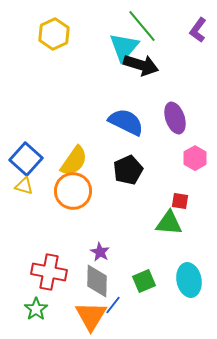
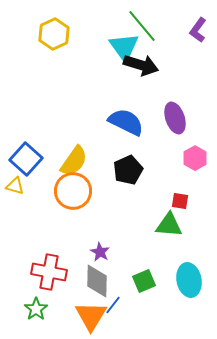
cyan triangle: rotated 16 degrees counterclockwise
yellow triangle: moved 9 px left
green triangle: moved 2 px down
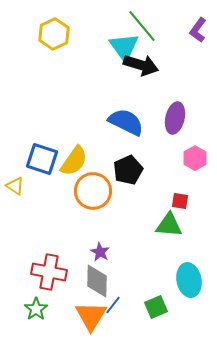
purple ellipse: rotated 32 degrees clockwise
blue square: moved 16 px right; rotated 24 degrees counterclockwise
yellow triangle: rotated 18 degrees clockwise
orange circle: moved 20 px right
green square: moved 12 px right, 26 px down
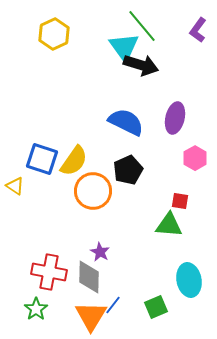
gray diamond: moved 8 px left, 4 px up
